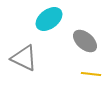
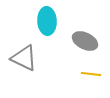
cyan ellipse: moved 2 px left, 2 px down; rotated 56 degrees counterclockwise
gray ellipse: rotated 15 degrees counterclockwise
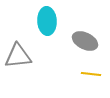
gray triangle: moved 6 px left, 2 px up; rotated 32 degrees counterclockwise
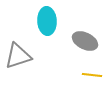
gray triangle: rotated 12 degrees counterclockwise
yellow line: moved 1 px right, 1 px down
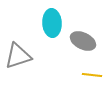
cyan ellipse: moved 5 px right, 2 px down
gray ellipse: moved 2 px left
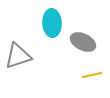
gray ellipse: moved 1 px down
yellow line: rotated 18 degrees counterclockwise
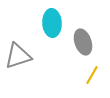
gray ellipse: rotated 45 degrees clockwise
yellow line: rotated 48 degrees counterclockwise
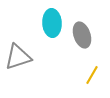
gray ellipse: moved 1 px left, 7 px up
gray triangle: moved 1 px down
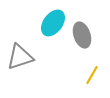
cyan ellipse: moved 1 px right; rotated 40 degrees clockwise
gray triangle: moved 2 px right
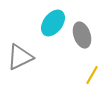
gray triangle: rotated 8 degrees counterclockwise
